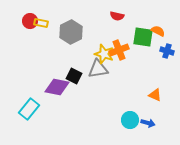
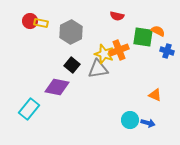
black square: moved 2 px left, 11 px up; rotated 14 degrees clockwise
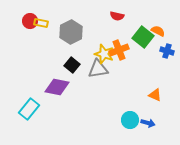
green square: rotated 30 degrees clockwise
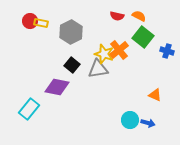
orange semicircle: moved 19 px left, 15 px up
orange cross: rotated 18 degrees counterclockwise
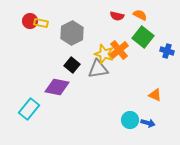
orange semicircle: moved 1 px right, 1 px up
gray hexagon: moved 1 px right, 1 px down
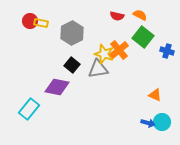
cyan circle: moved 32 px right, 2 px down
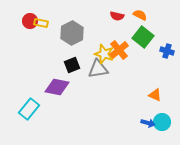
black square: rotated 28 degrees clockwise
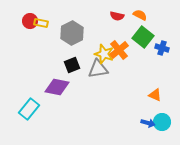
blue cross: moved 5 px left, 3 px up
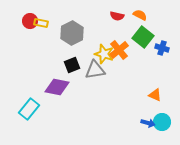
gray triangle: moved 3 px left, 1 px down
